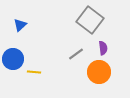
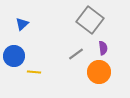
blue triangle: moved 2 px right, 1 px up
blue circle: moved 1 px right, 3 px up
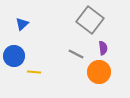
gray line: rotated 63 degrees clockwise
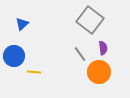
gray line: moved 4 px right; rotated 28 degrees clockwise
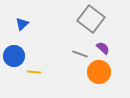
gray square: moved 1 px right, 1 px up
purple semicircle: rotated 40 degrees counterclockwise
gray line: rotated 35 degrees counterclockwise
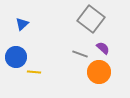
blue circle: moved 2 px right, 1 px down
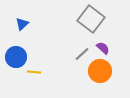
gray line: moved 2 px right; rotated 63 degrees counterclockwise
orange circle: moved 1 px right, 1 px up
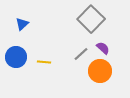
gray square: rotated 8 degrees clockwise
gray line: moved 1 px left
yellow line: moved 10 px right, 10 px up
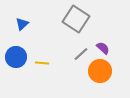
gray square: moved 15 px left; rotated 12 degrees counterclockwise
yellow line: moved 2 px left, 1 px down
